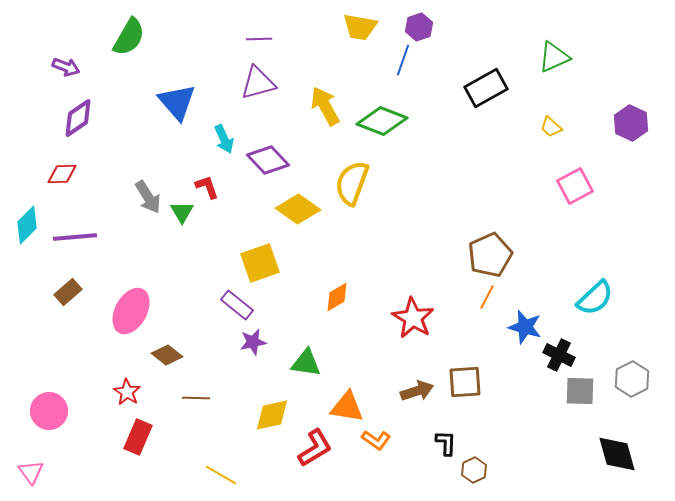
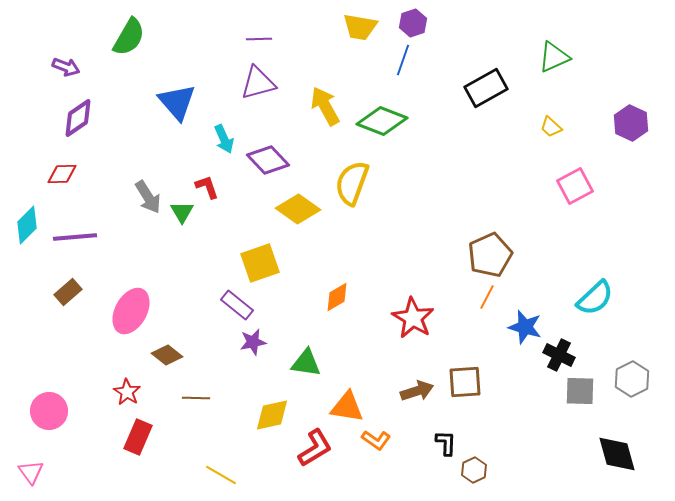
purple hexagon at (419, 27): moved 6 px left, 4 px up
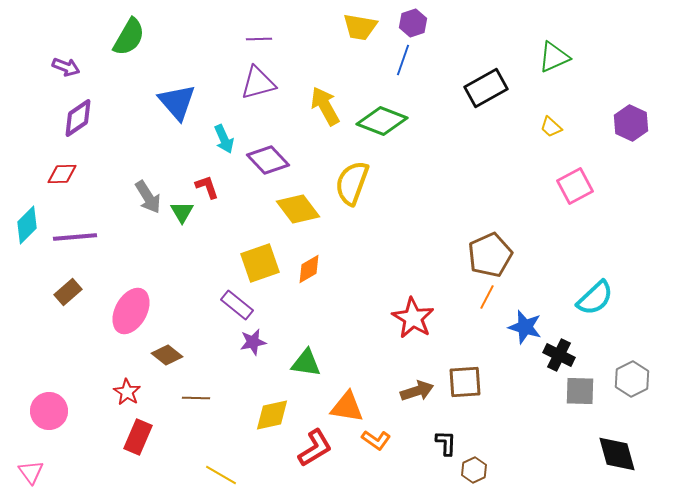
yellow diamond at (298, 209): rotated 18 degrees clockwise
orange diamond at (337, 297): moved 28 px left, 28 px up
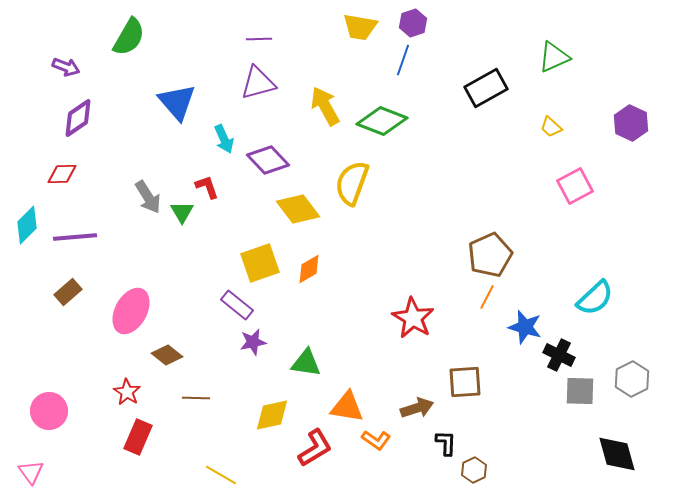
brown arrow at (417, 391): moved 17 px down
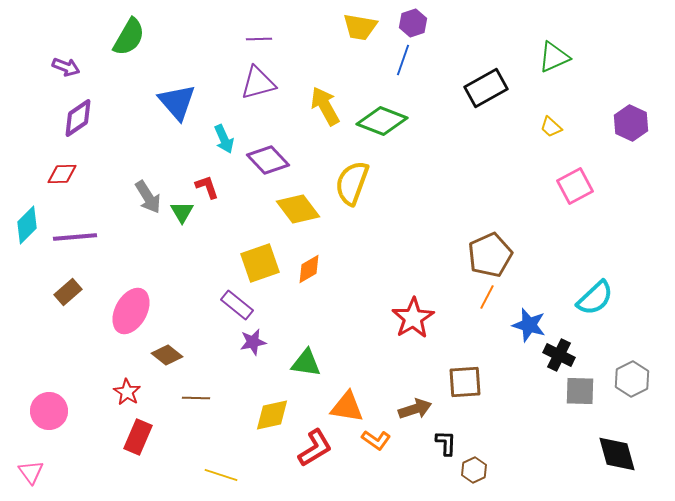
red star at (413, 318): rotated 9 degrees clockwise
blue star at (525, 327): moved 4 px right, 2 px up
brown arrow at (417, 408): moved 2 px left, 1 px down
yellow line at (221, 475): rotated 12 degrees counterclockwise
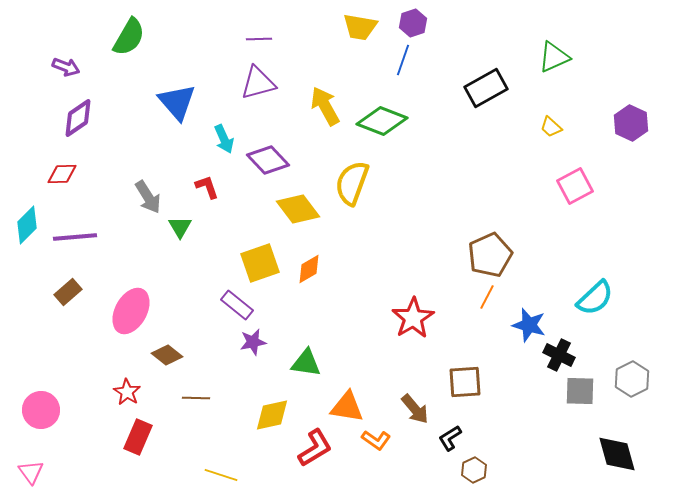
green triangle at (182, 212): moved 2 px left, 15 px down
brown arrow at (415, 409): rotated 68 degrees clockwise
pink circle at (49, 411): moved 8 px left, 1 px up
black L-shape at (446, 443): moved 4 px right, 5 px up; rotated 124 degrees counterclockwise
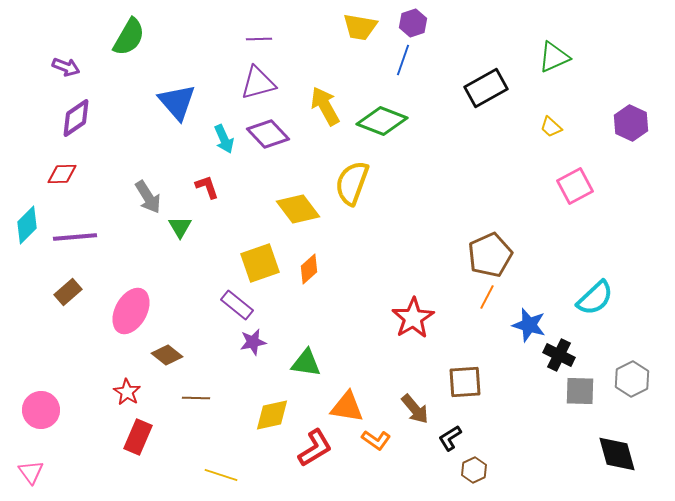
purple diamond at (78, 118): moved 2 px left
purple diamond at (268, 160): moved 26 px up
orange diamond at (309, 269): rotated 12 degrees counterclockwise
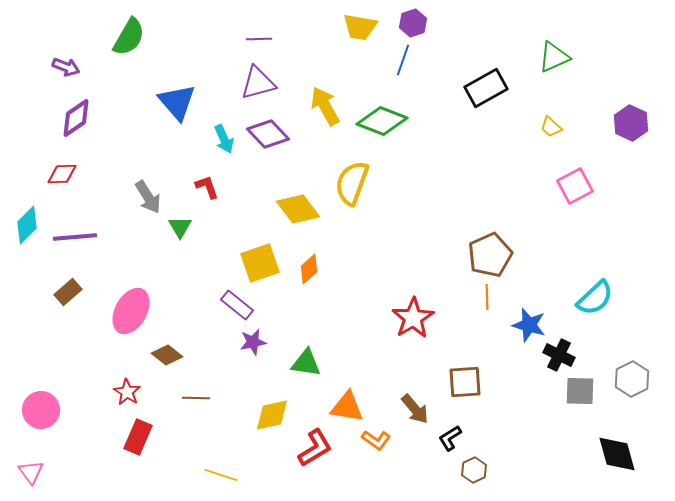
orange line at (487, 297): rotated 30 degrees counterclockwise
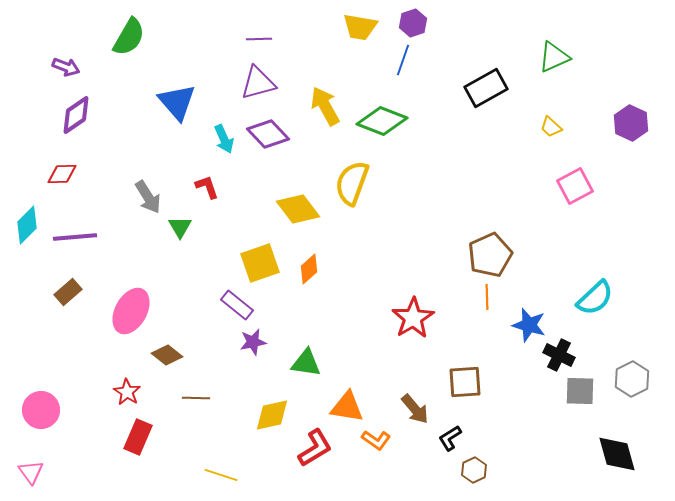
purple diamond at (76, 118): moved 3 px up
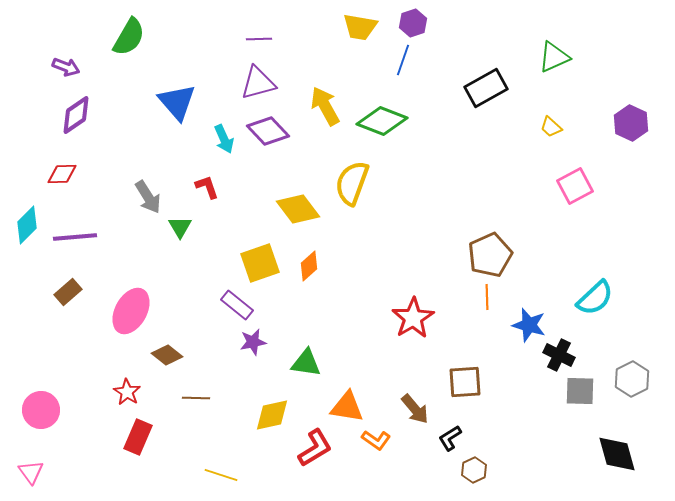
purple diamond at (268, 134): moved 3 px up
orange diamond at (309, 269): moved 3 px up
